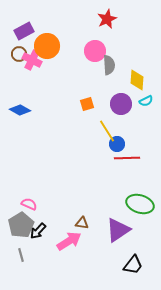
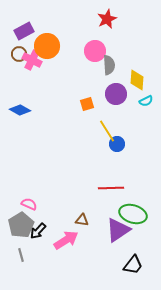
purple circle: moved 5 px left, 10 px up
red line: moved 16 px left, 30 px down
green ellipse: moved 7 px left, 10 px down
brown triangle: moved 3 px up
pink arrow: moved 3 px left, 1 px up
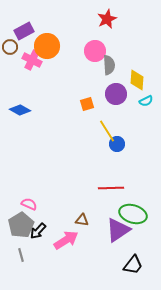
brown circle: moved 9 px left, 7 px up
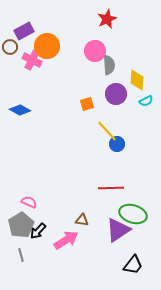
yellow line: rotated 10 degrees counterclockwise
pink semicircle: moved 2 px up
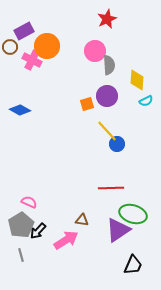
purple circle: moved 9 px left, 2 px down
black trapezoid: rotated 15 degrees counterclockwise
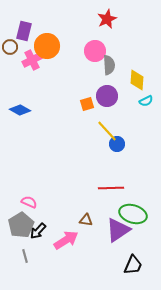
purple rectangle: rotated 48 degrees counterclockwise
pink cross: rotated 36 degrees clockwise
brown triangle: moved 4 px right
gray line: moved 4 px right, 1 px down
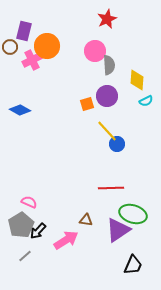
gray line: rotated 64 degrees clockwise
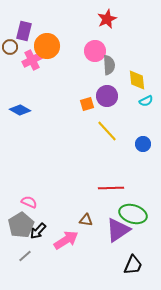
yellow diamond: rotated 10 degrees counterclockwise
blue circle: moved 26 px right
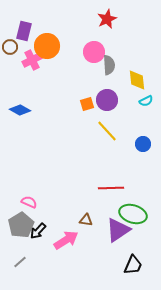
pink circle: moved 1 px left, 1 px down
purple circle: moved 4 px down
gray line: moved 5 px left, 6 px down
